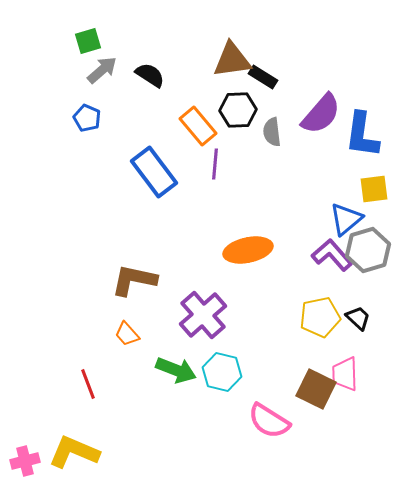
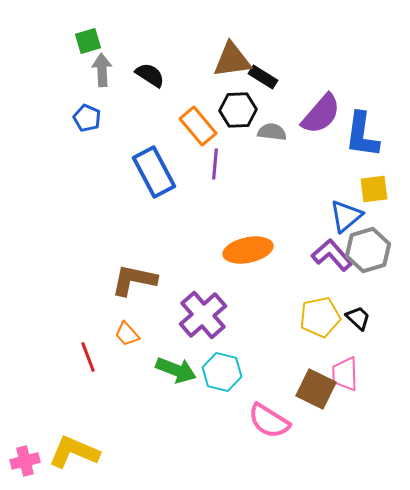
gray arrow: rotated 52 degrees counterclockwise
gray semicircle: rotated 104 degrees clockwise
blue rectangle: rotated 9 degrees clockwise
blue triangle: moved 3 px up
red line: moved 27 px up
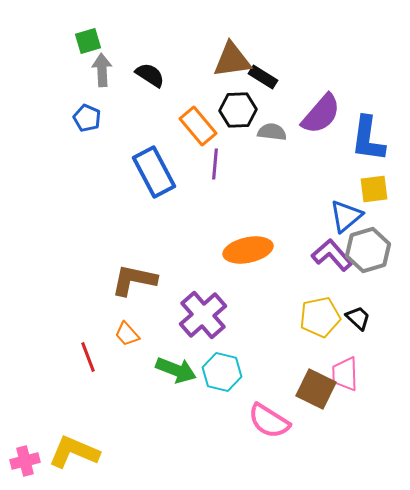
blue L-shape: moved 6 px right, 4 px down
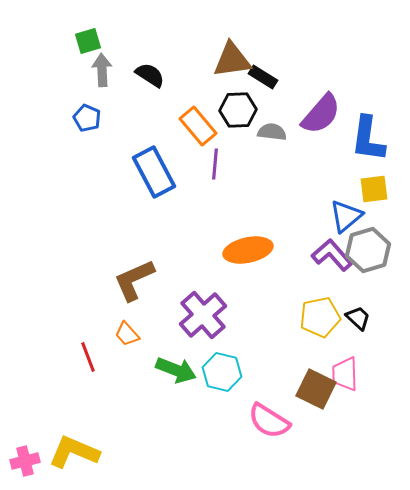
brown L-shape: rotated 36 degrees counterclockwise
